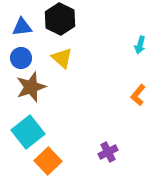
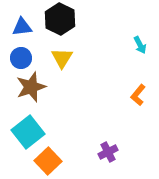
cyan arrow: rotated 42 degrees counterclockwise
yellow triangle: rotated 20 degrees clockwise
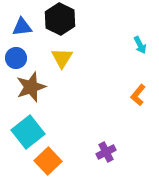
blue circle: moved 5 px left
purple cross: moved 2 px left
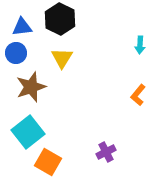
cyan arrow: rotated 30 degrees clockwise
blue circle: moved 5 px up
orange square: moved 1 px down; rotated 16 degrees counterclockwise
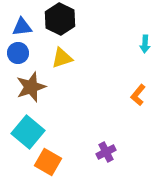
cyan arrow: moved 5 px right, 1 px up
blue circle: moved 2 px right
yellow triangle: rotated 40 degrees clockwise
cyan square: rotated 12 degrees counterclockwise
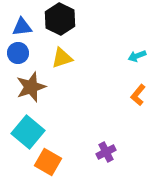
cyan arrow: moved 8 px left, 12 px down; rotated 66 degrees clockwise
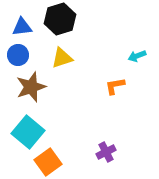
black hexagon: rotated 16 degrees clockwise
blue circle: moved 2 px down
orange L-shape: moved 23 px left, 9 px up; rotated 40 degrees clockwise
orange square: rotated 24 degrees clockwise
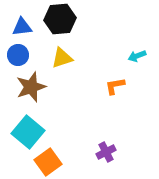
black hexagon: rotated 12 degrees clockwise
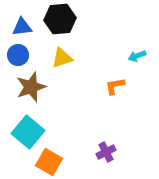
orange square: moved 1 px right; rotated 24 degrees counterclockwise
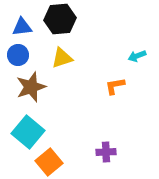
purple cross: rotated 24 degrees clockwise
orange square: rotated 20 degrees clockwise
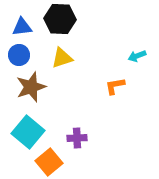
black hexagon: rotated 8 degrees clockwise
blue circle: moved 1 px right
purple cross: moved 29 px left, 14 px up
